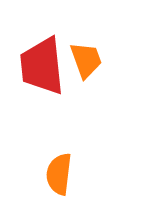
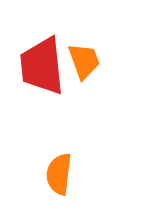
orange trapezoid: moved 2 px left, 1 px down
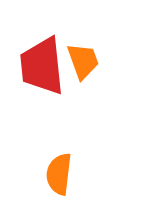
orange trapezoid: moved 1 px left
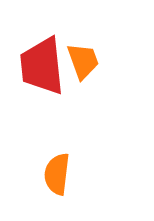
orange semicircle: moved 2 px left
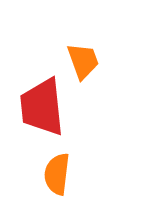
red trapezoid: moved 41 px down
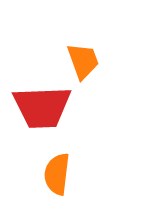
red trapezoid: rotated 86 degrees counterclockwise
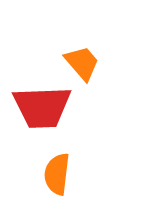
orange trapezoid: moved 1 px left, 2 px down; rotated 21 degrees counterclockwise
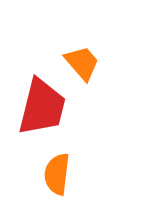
red trapezoid: rotated 74 degrees counterclockwise
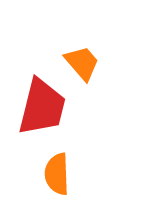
orange semicircle: rotated 9 degrees counterclockwise
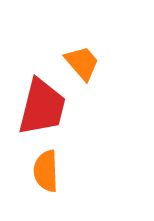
orange semicircle: moved 11 px left, 3 px up
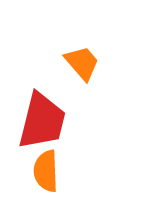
red trapezoid: moved 14 px down
